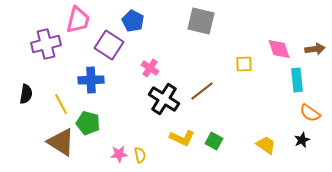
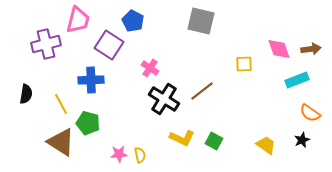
brown arrow: moved 4 px left
cyan rectangle: rotated 75 degrees clockwise
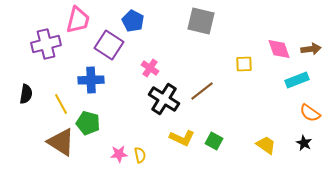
black star: moved 2 px right, 3 px down; rotated 21 degrees counterclockwise
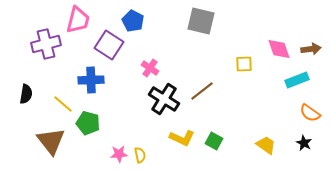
yellow line: moved 2 px right; rotated 20 degrees counterclockwise
brown triangle: moved 10 px left, 1 px up; rotated 20 degrees clockwise
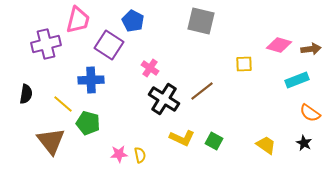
pink diamond: moved 4 px up; rotated 55 degrees counterclockwise
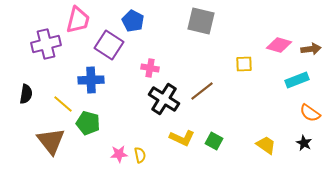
pink cross: rotated 24 degrees counterclockwise
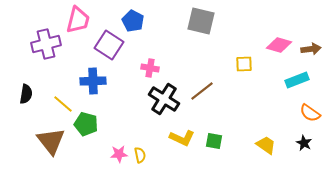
blue cross: moved 2 px right, 1 px down
green pentagon: moved 2 px left, 1 px down
green square: rotated 18 degrees counterclockwise
